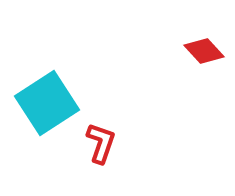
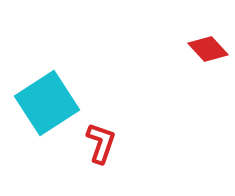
red diamond: moved 4 px right, 2 px up
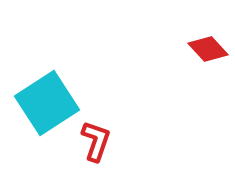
red L-shape: moved 5 px left, 2 px up
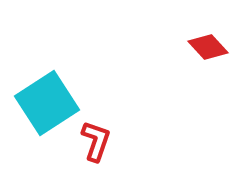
red diamond: moved 2 px up
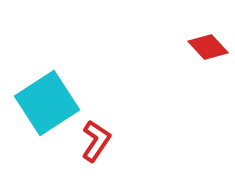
red L-shape: rotated 15 degrees clockwise
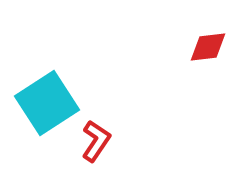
red diamond: rotated 54 degrees counterclockwise
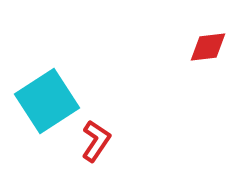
cyan square: moved 2 px up
